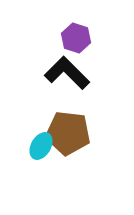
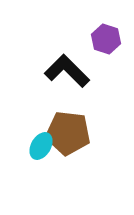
purple hexagon: moved 30 px right, 1 px down
black L-shape: moved 2 px up
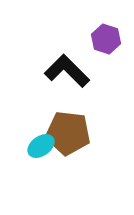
cyan ellipse: rotated 24 degrees clockwise
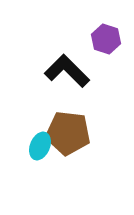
cyan ellipse: moved 1 px left; rotated 32 degrees counterclockwise
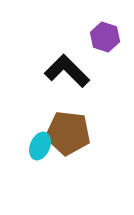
purple hexagon: moved 1 px left, 2 px up
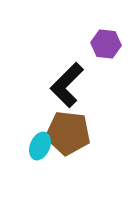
purple hexagon: moved 1 px right, 7 px down; rotated 12 degrees counterclockwise
black L-shape: moved 14 px down; rotated 90 degrees counterclockwise
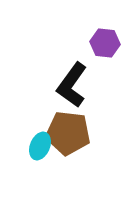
purple hexagon: moved 1 px left, 1 px up
black L-shape: moved 5 px right; rotated 9 degrees counterclockwise
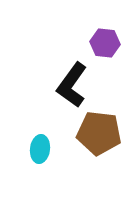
brown pentagon: moved 31 px right
cyan ellipse: moved 3 px down; rotated 16 degrees counterclockwise
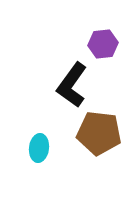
purple hexagon: moved 2 px left, 1 px down; rotated 12 degrees counterclockwise
cyan ellipse: moved 1 px left, 1 px up
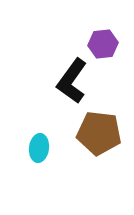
black L-shape: moved 4 px up
